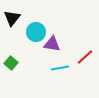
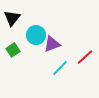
cyan circle: moved 3 px down
purple triangle: rotated 30 degrees counterclockwise
green square: moved 2 px right, 13 px up; rotated 16 degrees clockwise
cyan line: rotated 36 degrees counterclockwise
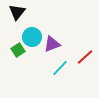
black triangle: moved 5 px right, 6 px up
cyan circle: moved 4 px left, 2 px down
green square: moved 5 px right
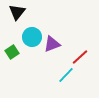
green square: moved 6 px left, 2 px down
red line: moved 5 px left
cyan line: moved 6 px right, 7 px down
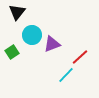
cyan circle: moved 2 px up
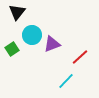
green square: moved 3 px up
cyan line: moved 6 px down
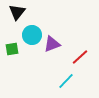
green square: rotated 24 degrees clockwise
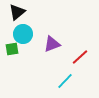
black triangle: rotated 12 degrees clockwise
cyan circle: moved 9 px left, 1 px up
cyan line: moved 1 px left
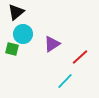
black triangle: moved 1 px left
purple triangle: rotated 12 degrees counterclockwise
green square: rotated 24 degrees clockwise
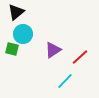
purple triangle: moved 1 px right, 6 px down
